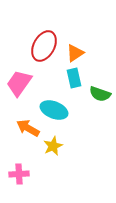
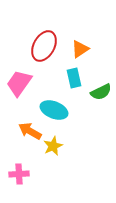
orange triangle: moved 5 px right, 4 px up
green semicircle: moved 1 px right, 2 px up; rotated 45 degrees counterclockwise
orange arrow: moved 2 px right, 3 px down
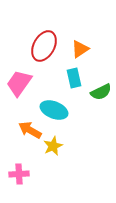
orange arrow: moved 1 px up
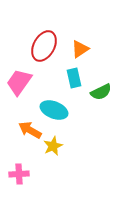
pink trapezoid: moved 1 px up
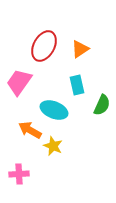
cyan rectangle: moved 3 px right, 7 px down
green semicircle: moved 1 px right, 13 px down; rotated 40 degrees counterclockwise
yellow star: rotated 24 degrees counterclockwise
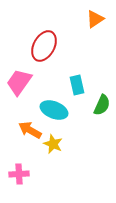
orange triangle: moved 15 px right, 30 px up
yellow star: moved 2 px up
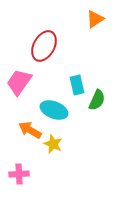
green semicircle: moved 5 px left, 5 px up
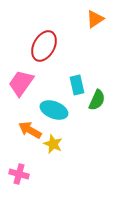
pink trapezoid: moved 2 px right, 1 px down
pink cross: rotated 18 degrees clockwise
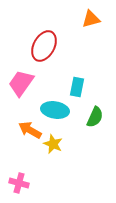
orange triangle: moved 4 px left; rotated 18 degrees clockwise
cyan rectangle: moved 2 px down; rotated 24 degrees clockwise
green semicircle: moved 2 px left, 17 px down
cyan ellipse: moved 1 px right; rotated 12 degrees counterclockwise
pink cross: moved 9 px down
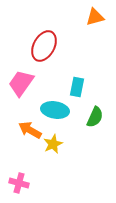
orange triangle: moved 4 px right, 2 px up
yellow star: rotated 24 degrees clockwise
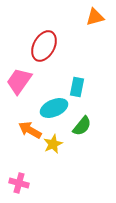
pink trapezoid: moved 2 px left, 2 px up
cyan ellipse: moved 1 px left, 2 px up; rotated 32 degrees counterclockwise
green semicircle: moved 13 px left, 9 px down; rotated 15 degrees clockwise
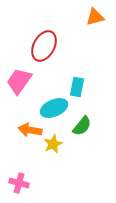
orange arrow: rotated 20 degrees counterclockwise
